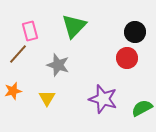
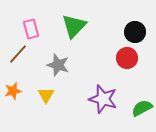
pink rectangle: moved 1 px right, 2 px up
yellow triangle: moved 1 px left, 3 px up
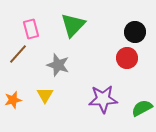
green triangle: moved 1 px left, 1 px up
orange star: moved 9 px down
yellow triangle: moved 1 px left
purple star: rotated 20 degrees counterclockwise
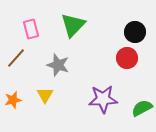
brown line: moved 2 px left, 4 px down
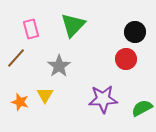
red circle: moved 1 px left, 1 px down
gray star: moved 1 px right, 1 px down; rotated 20 degrees clockwise
orange star: moved 7 px right, 2 px down; rotated 30 degrees clockwise
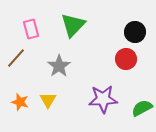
yellow triangle: moved 3 px right, 5 px down
